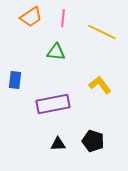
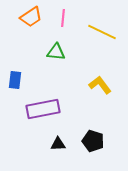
purple rectangle: moved 10 px left, 5 px down
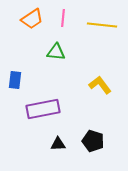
orange trapezoid: moved 1 px right, 2 px down
yellow line: moved 7 px up; rotated 20 degrees counterclockwise
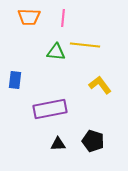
orange trapezoid: moved 3 px left, 2 px up; rotated 35 degrees clockwise
yellow line: moved 17 px left, 20 px down
purple rectangle: moved 7 px right
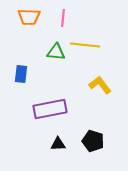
blue rectangle: moved 6 px right, 6 px up
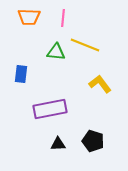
yellow line: rotated 16 degrees clockwise
yellow L-shape: moved 1 px up
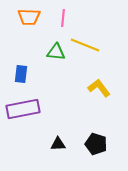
yellow L-shape: moved 1 px left, 4 px down
purple rectangle: moved 27 px left
black pentagon: moved 3 px right, 3 px down
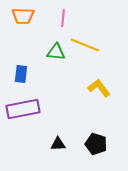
orange trapezoid: moved 6 px left, 1 px up
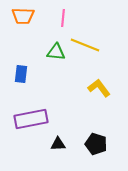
purple rectangle: moved 8 px right, 10 px down
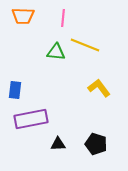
blue rectangle: moved 6 px left, 16 px down
